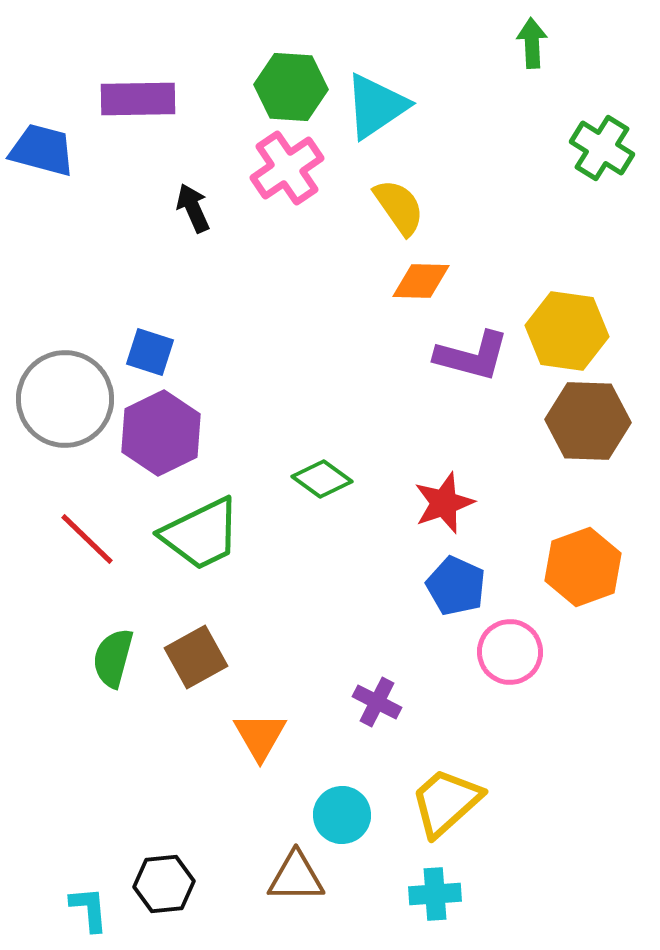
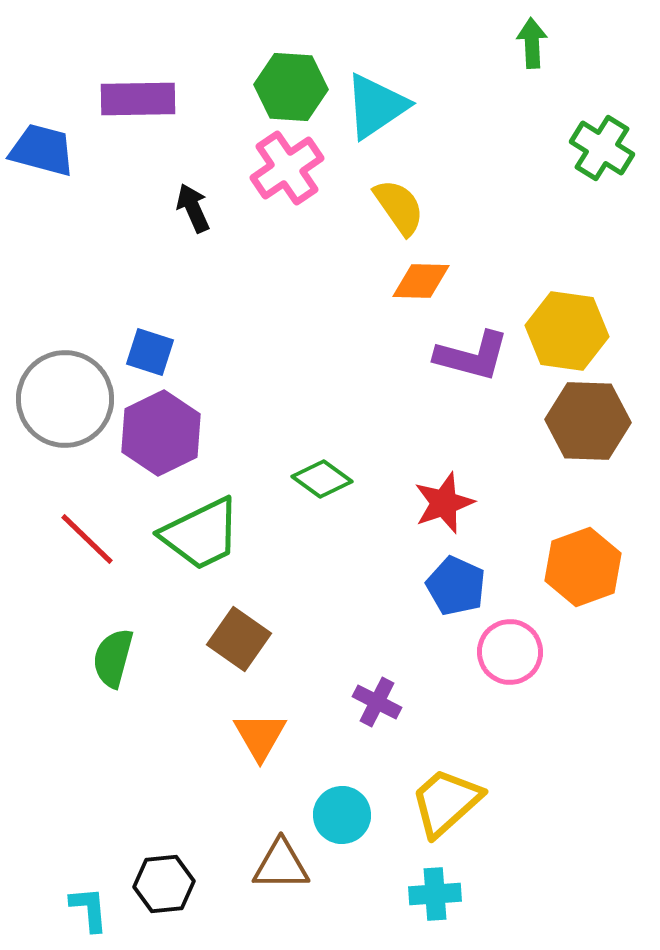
brown square: moved 43 px right, 18 px up; rotated 26 degrees counterclockwise
brown triangle: moved 15 px left, 12 px up
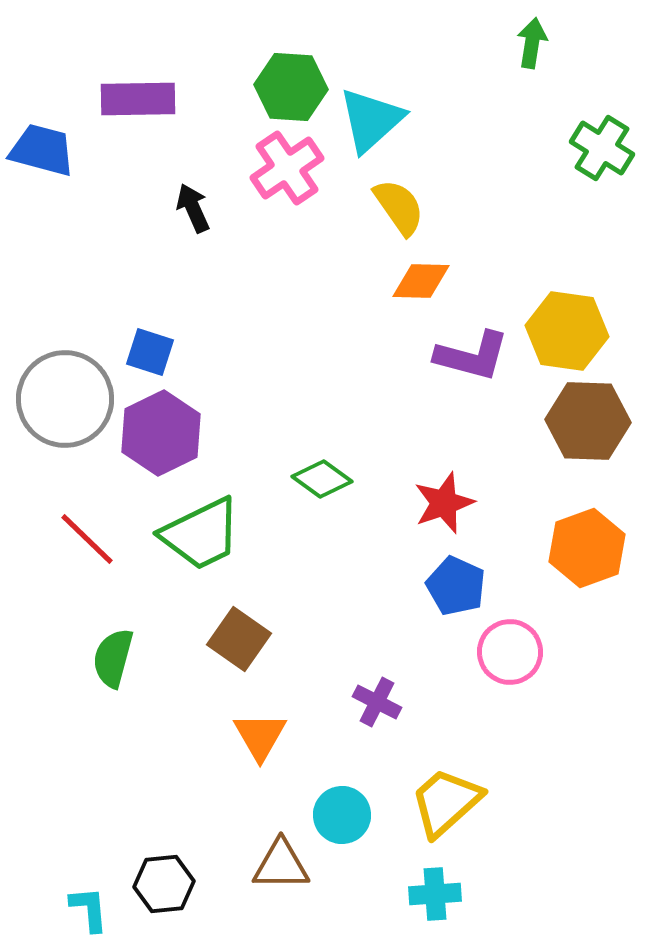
green arrow: rotated 12 degrees clockwise
cyan triangle: moved 5 px left, 14 px down; rotated 8 degrees counterclockwise
orange hexagon: moved 4 px right, 19 px up
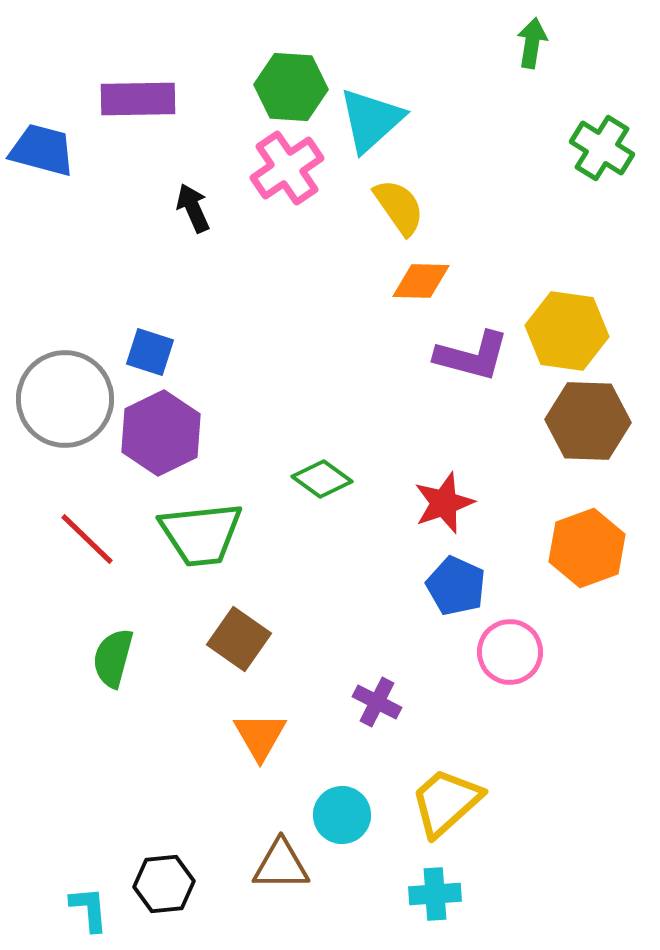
green trapezoid: rotated 20 degrees clockwise
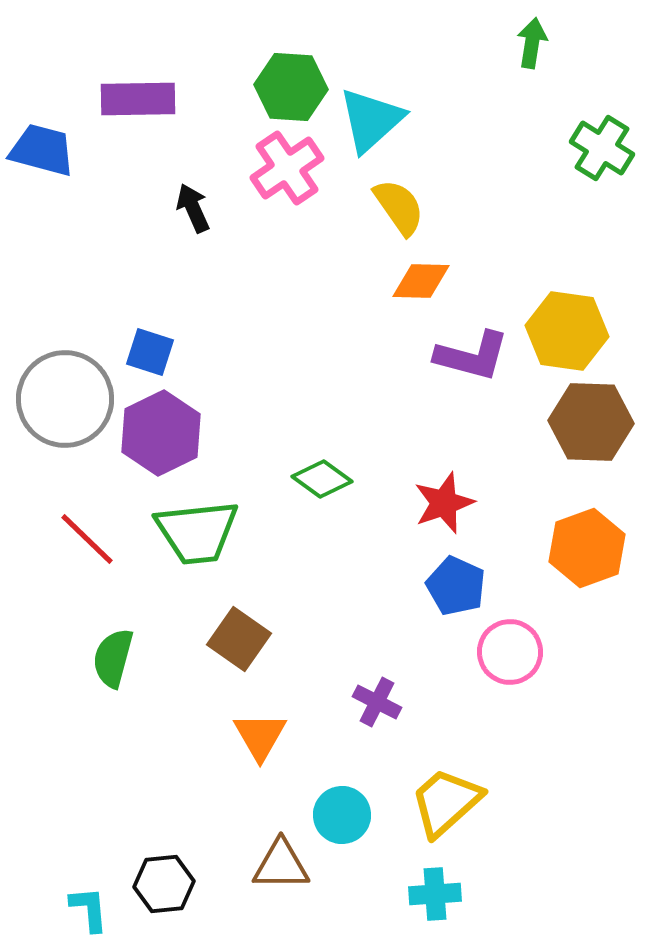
brown hexagon: moved 3 px right, 1 px down
green trapezoid: moved 4 px left, 2 px up
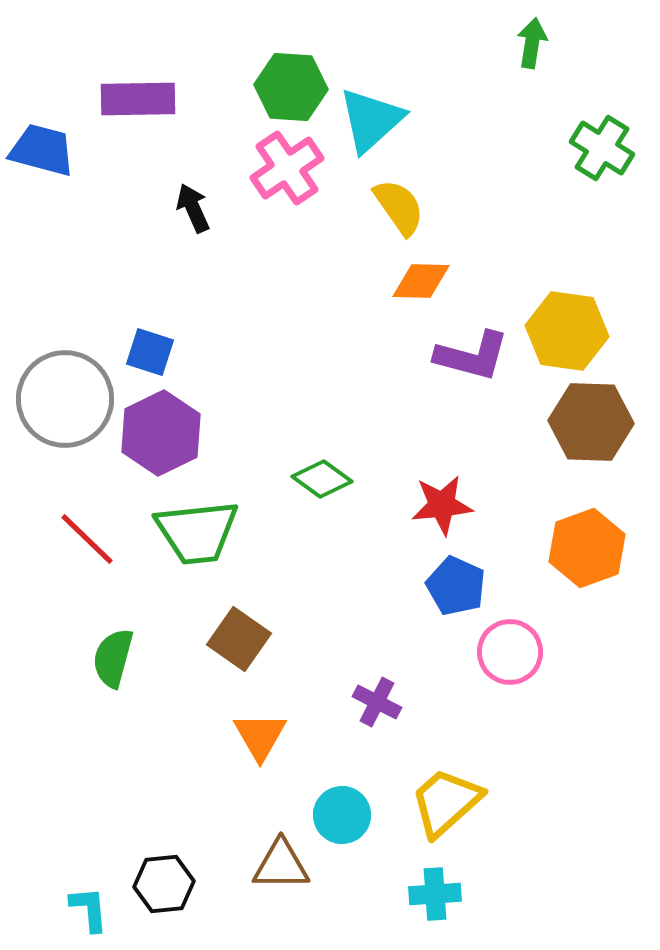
red star: moved 2 px left, 2 px down; rotated 14 degrees clockwise
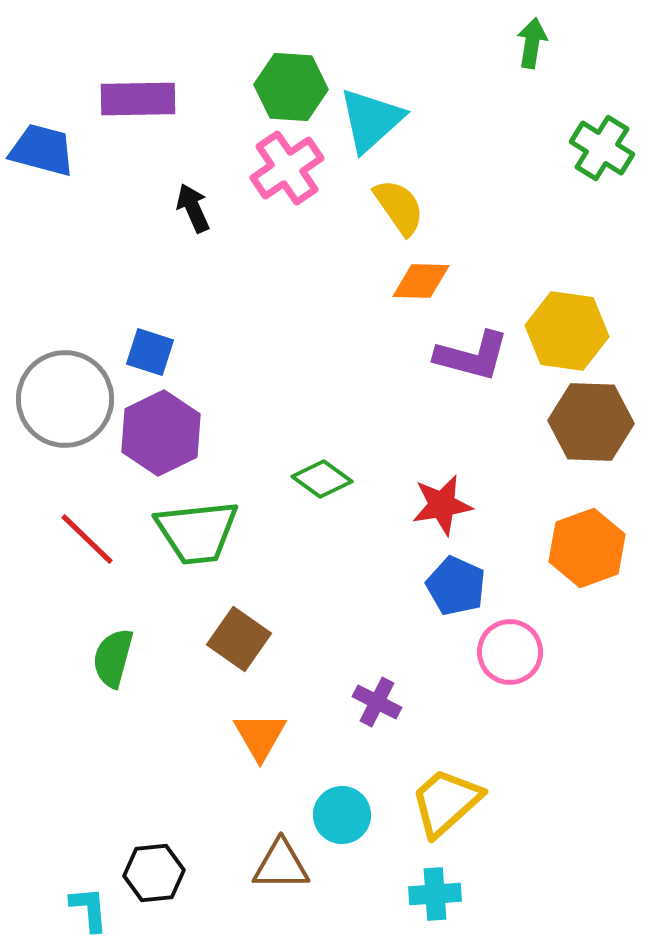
red star: rotated 4 degrees counterclockwise
black hexagon: moved 10 px left, 11 px up
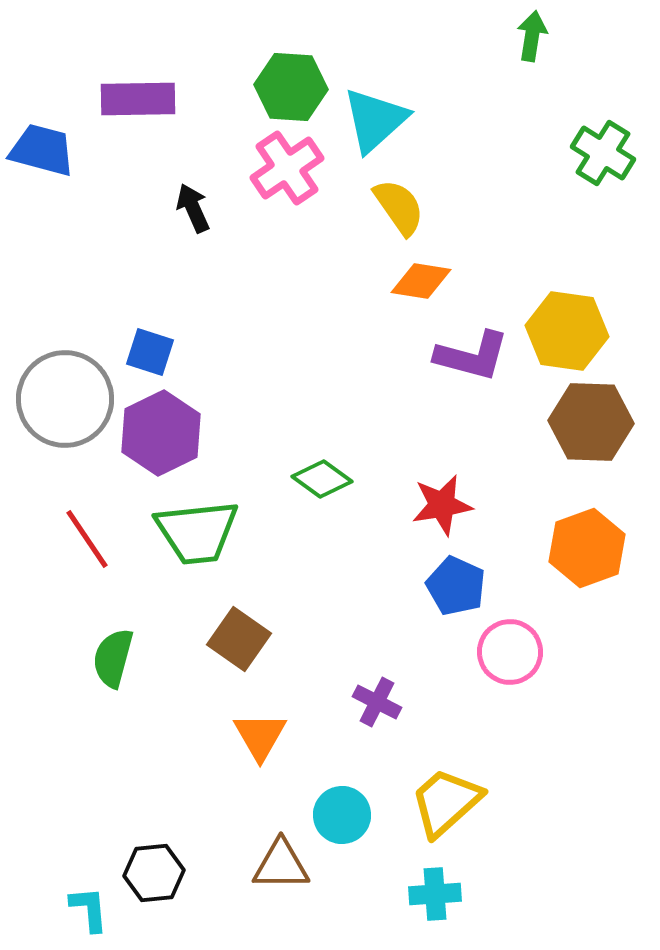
green arrow: moved 7 px up
cyan triangle: moved 4 px right
green cross: moved 1 px right, 5 px down
orange diamond: rotated 8 degrees clockwise
red line: rotated 12 degrees clockwise
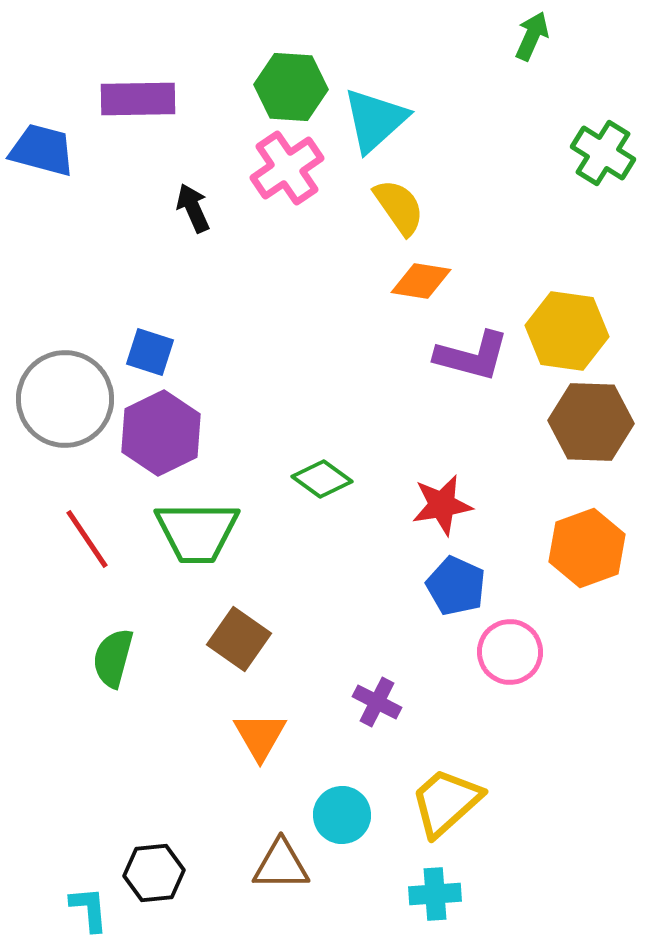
green arrow: rotated 15 degrees clockwise
green trapezoid: rotated 6 degrees clockwise
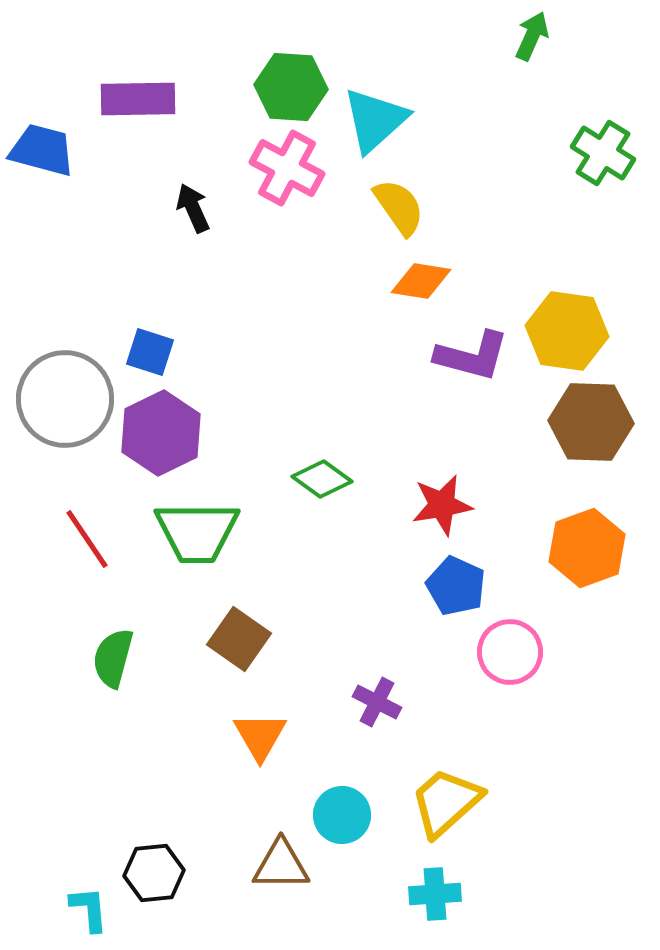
pink cross: rotated 28 degrees counterclockwise
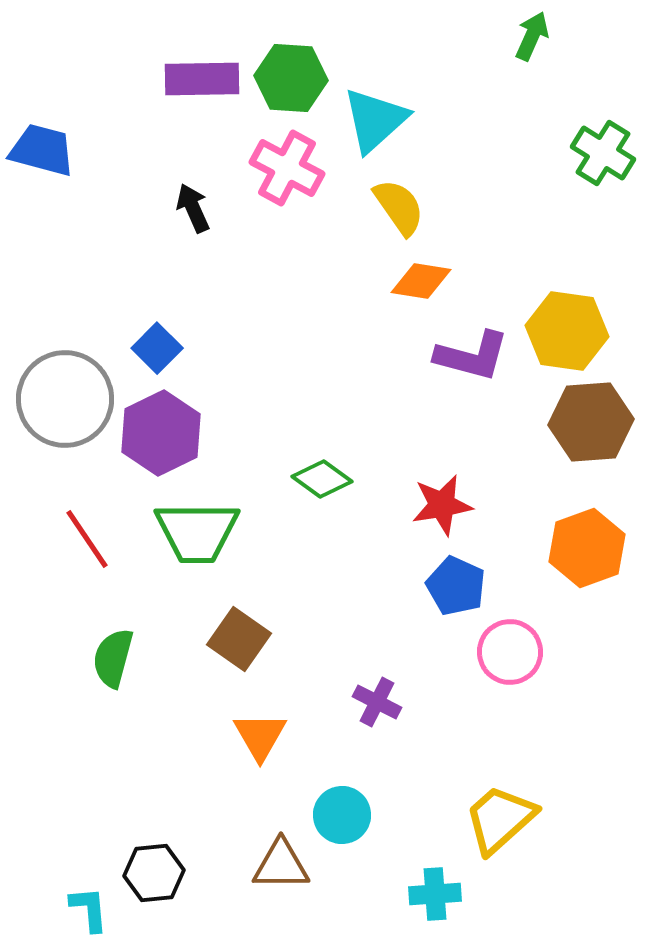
green hexagon: moved 9 px up
purple rectangle: moved 64 px right, 20 px up
blue square: moved 7 px right, 4 px up; rotated 27 degrees clockwise
brown hexagon: rotated 6 degrees counterclockwise
yellow trapezoid: moved 54 px right, 17 px down
